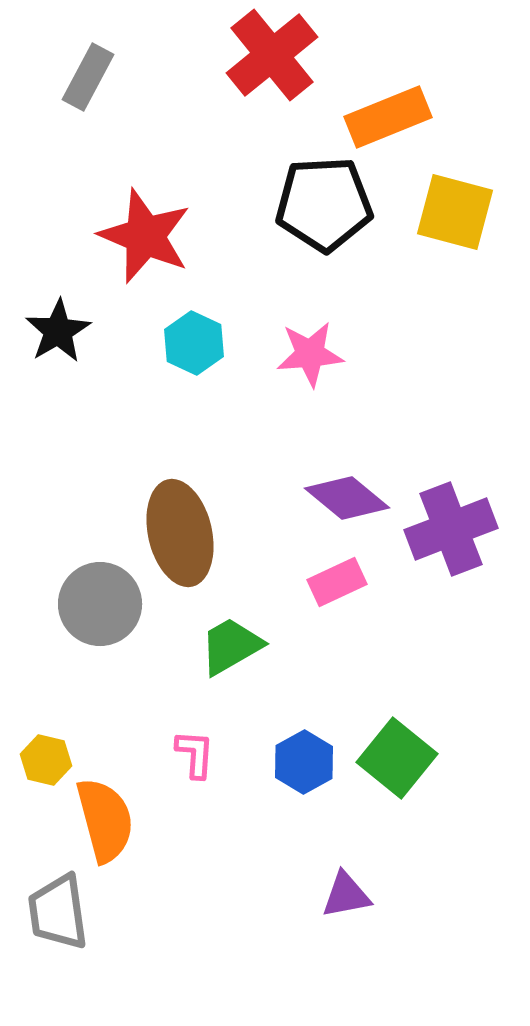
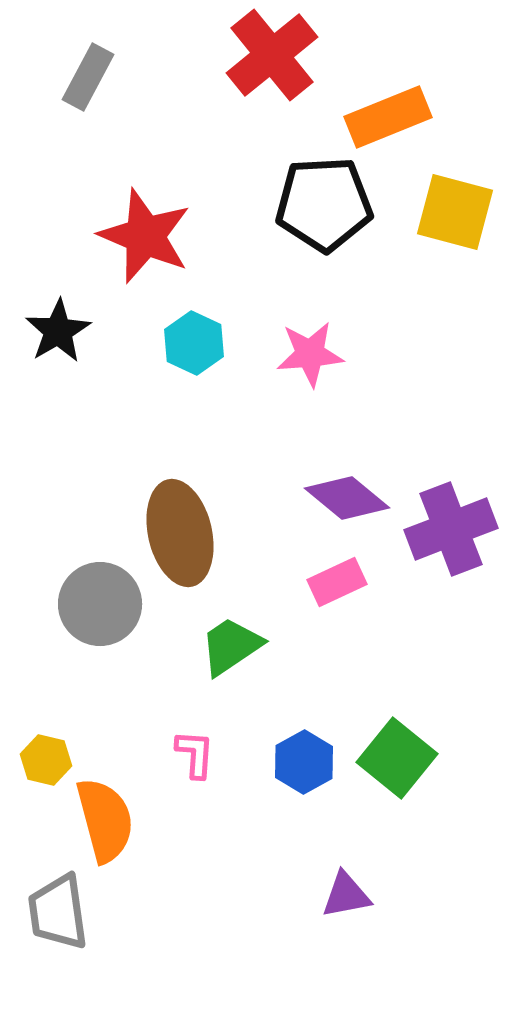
green trapezoid: rotated 4 degrees counterclockwise
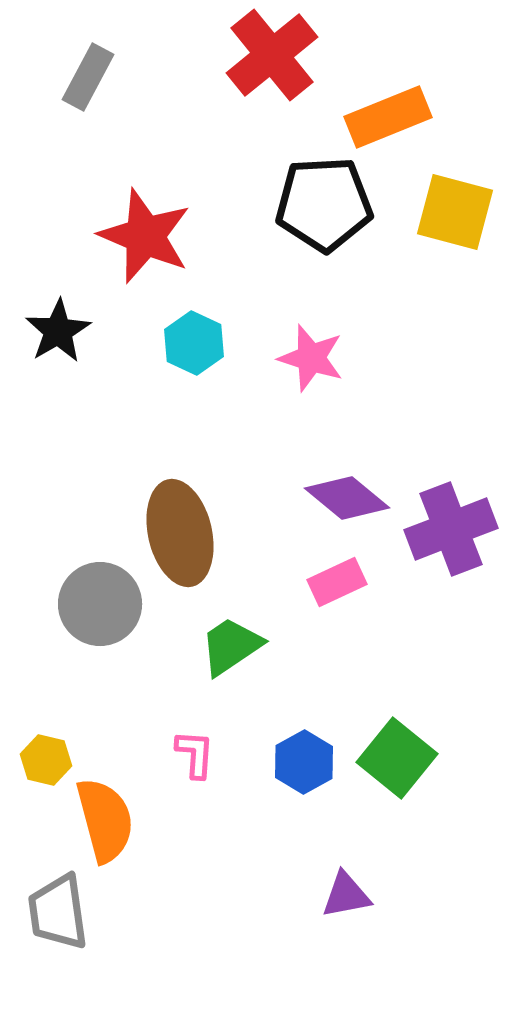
pink star: moved 1 px right, 4 px down; rotated 22 degrees clockwise
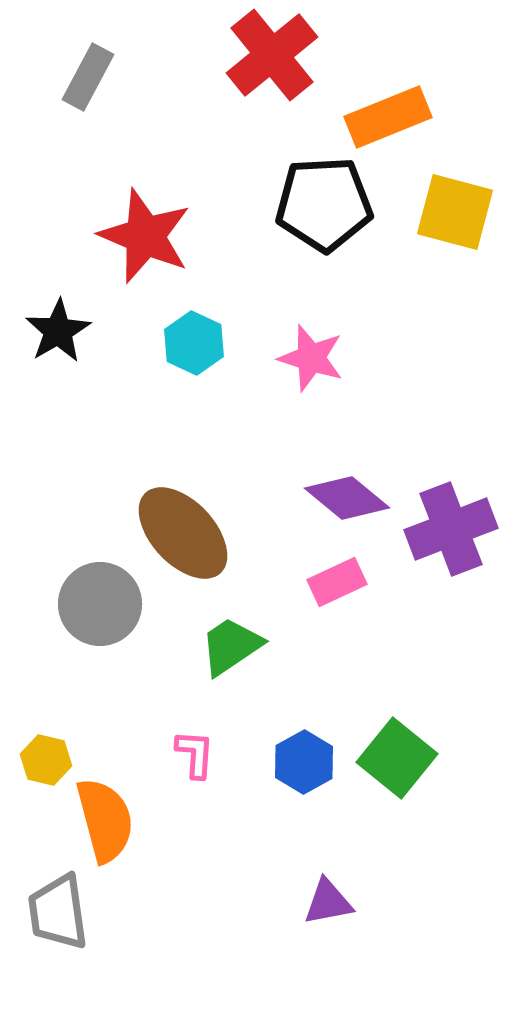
brown ellipse: moved 3 px right; rotated 30 degrees counterclockwise
purple triangle: moved 18 px left, 7 px down
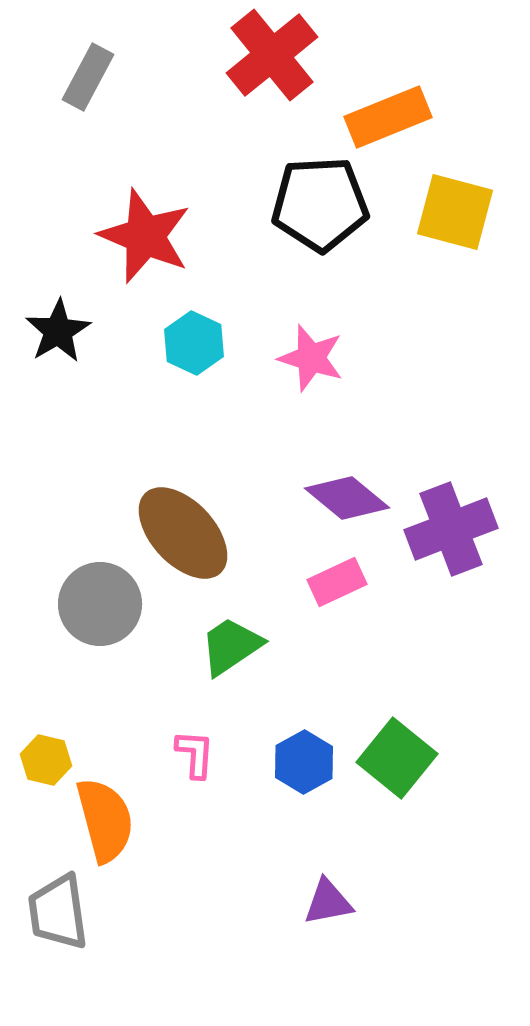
black pentagon: moved 4 px left
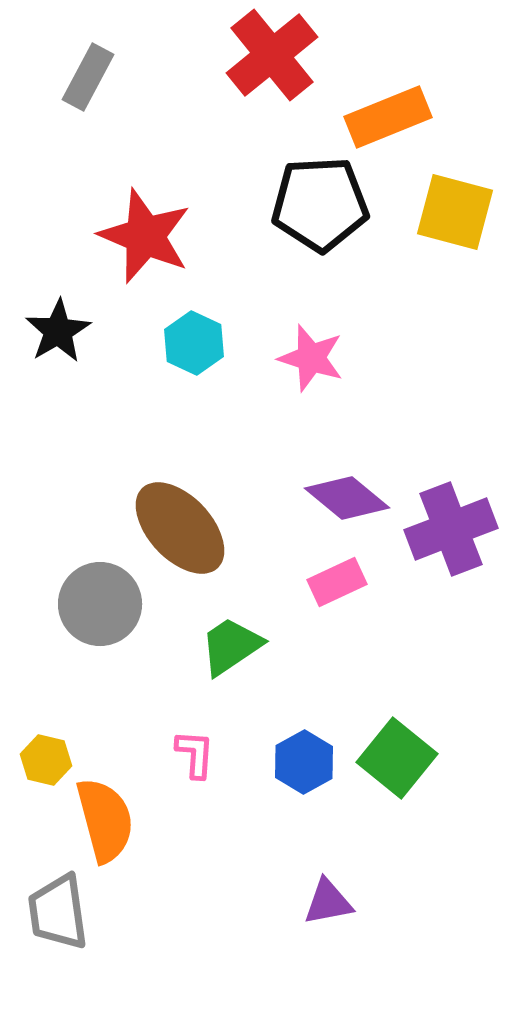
brown ellipse: moved 3 px left, 5 px up
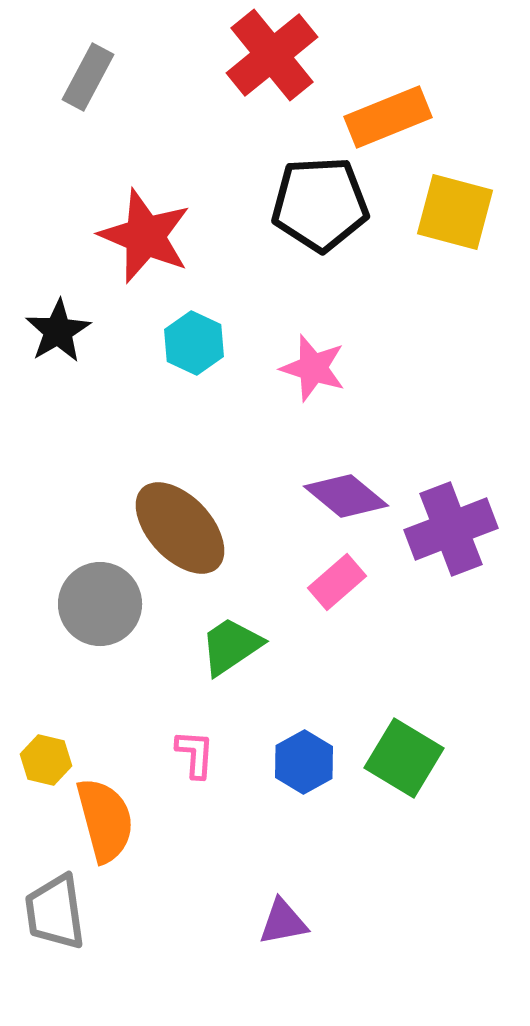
pink star: moved 2 px right, 10 px down
purple diamond: moved 1 px left, 2 px up
pink rectangle: rotated 16 degrees counterclockwise
green square: moved 7 px right; rotated 8 degrees counterclockwise
purple triangle: moved 45 px left, 20 px down
gray trapezoid: moved 3 px left
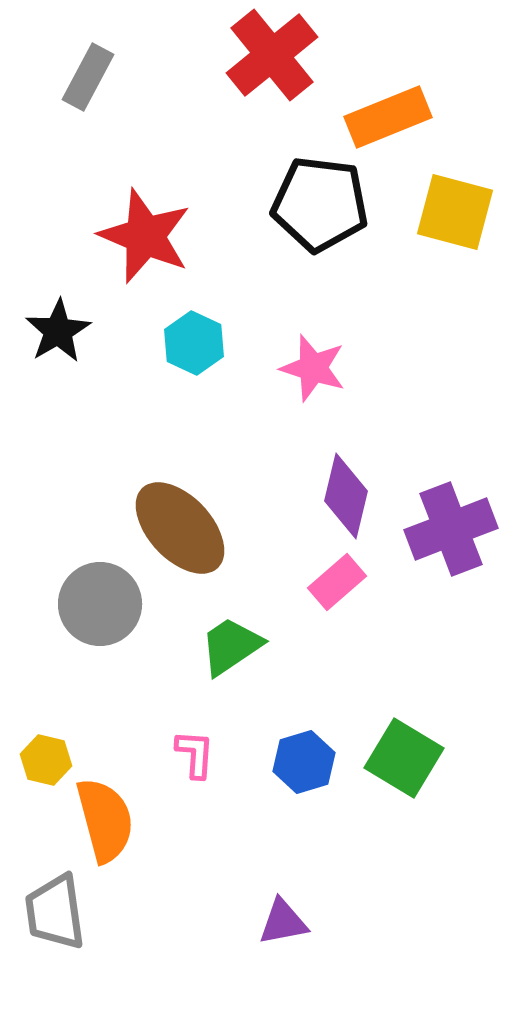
black pentagon: rotated 10 degrees clockwise
purple diamond: rotated 64 degrees clockwise
blue hexagon: rotated 12 degrees clockwise
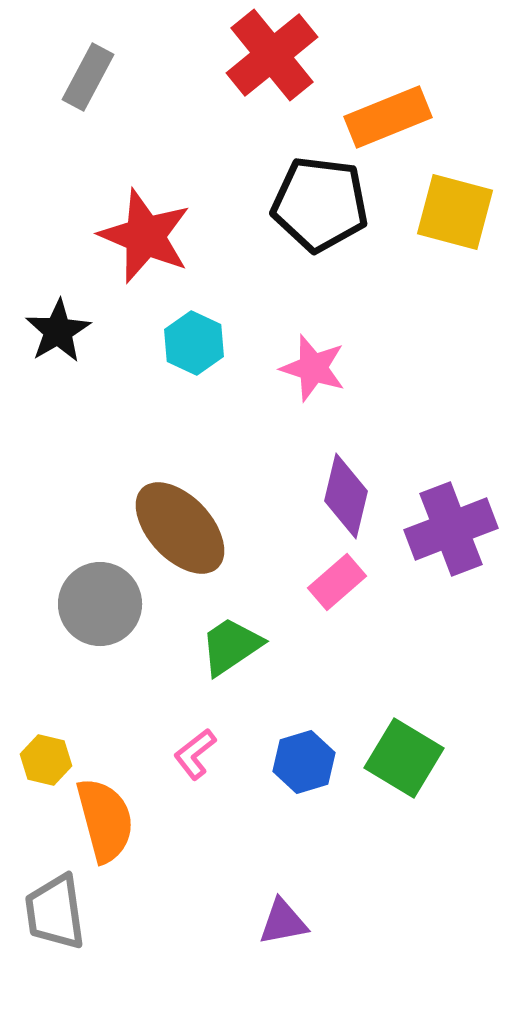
pink L-shape: rotated 132 degrees counterclockwise
